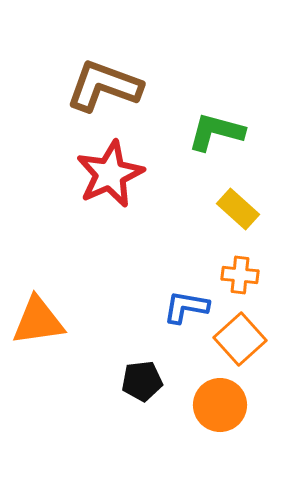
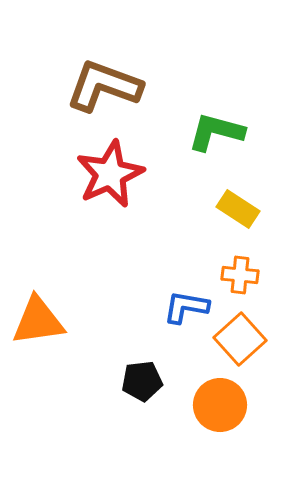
yellow rectangle: rotated 9 degrees counterclockwise
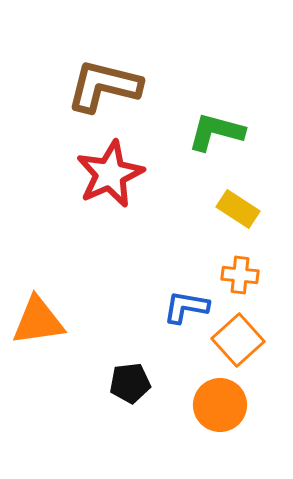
brown L-shape: rotated 6 degrees counterclockwise
orange square: moved 2 px left, 1 px down
black pentagon: moved 12 px left, 2 px down
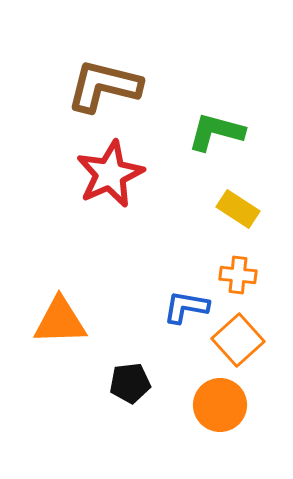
orange cross: moved 2 px left
orange triangle: moved 22 px right; rotated 6 degrees clockwise
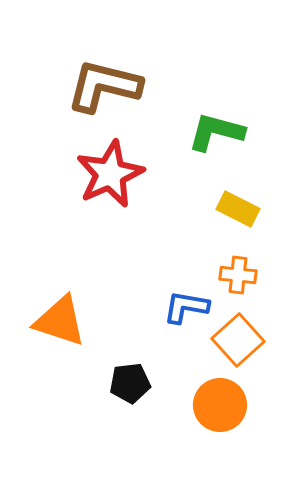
yellow rectangle: rotated 6 degrees counterclockwise
orange triangle: rotated 20 degrees clockwise
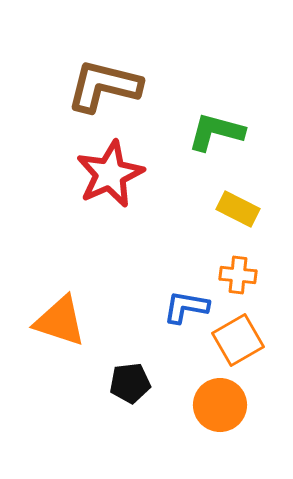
orange square: rotated 12 degrees clockwise
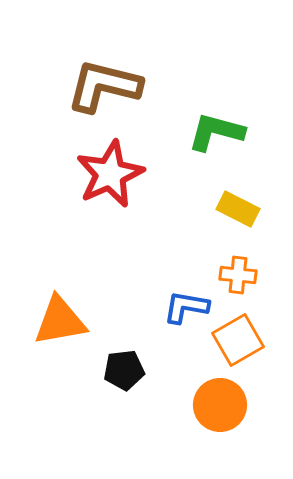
orange triangle: rotated 28 degrees counterclockwise
black pentagon: moved 6 px left, 13 px up
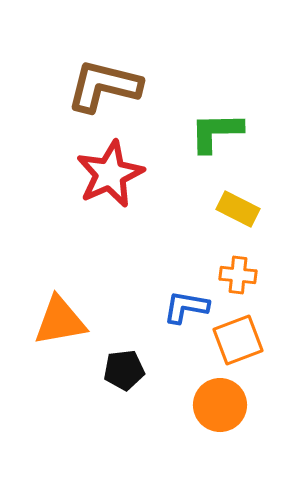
green L-shape: rotated 16 degrees counterclockwise
orange square: rotated 9 degrees clockwise
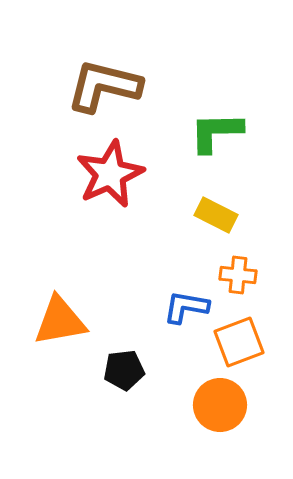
yellow rectangle: moved 22 px left, 6 px down
orange square: moved 1 px right, 2 px down
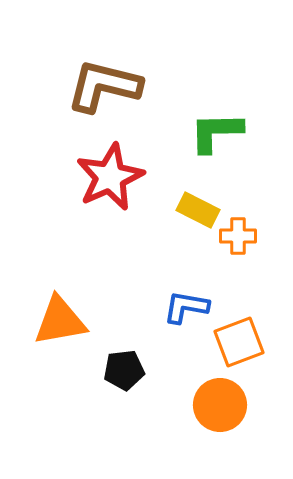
red star: moved 3 px down
yellow rectangle: moved 18 px left, 5 px up
orange cross: moved 39 px up; rotated 6 degrees counterclockwise
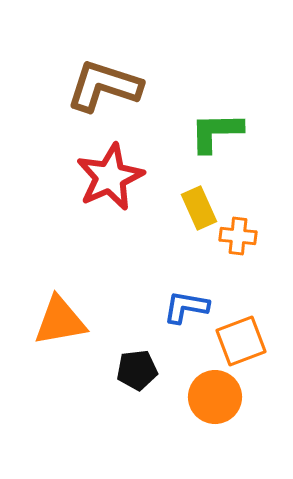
brown L-shape: rotated 4 degrees clockwise
yellow rectangle: moved 1 px right, 2 px up; rotated 39 degrees clockwise
orange cross: rotated 6 degrees clockwise
orange square: moved 2 px right, 1 px up
black pentagon: moved 13 px right
orange circle: moved 5 px left, 8 px up
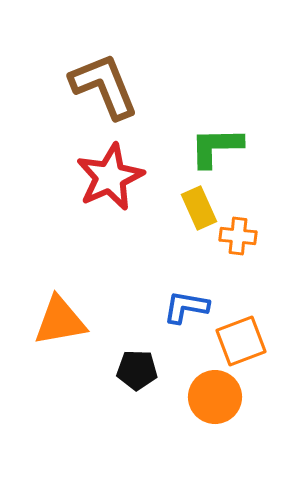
brown L-shape: rotated 50 degrees clockwise
green L-shape: moved 15 px down
black pentagon: rotated 9 degrees clockwise
